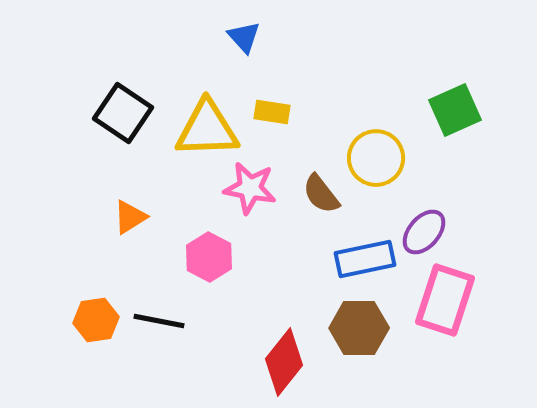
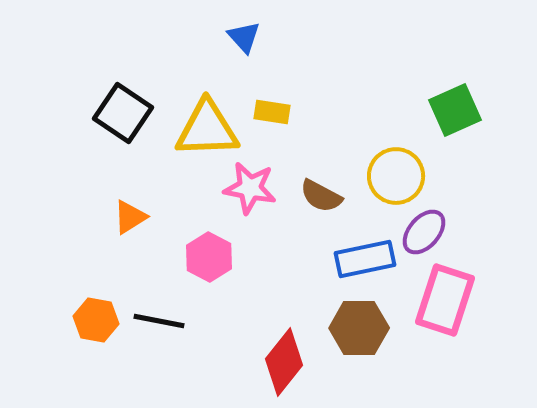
yellow circle: moved 20 px right, 18 px down
brown semicircle: moved 2 px down; rotated 24 degrees counterclockwise
orange hexagon: rotated 18 degrees clockwise
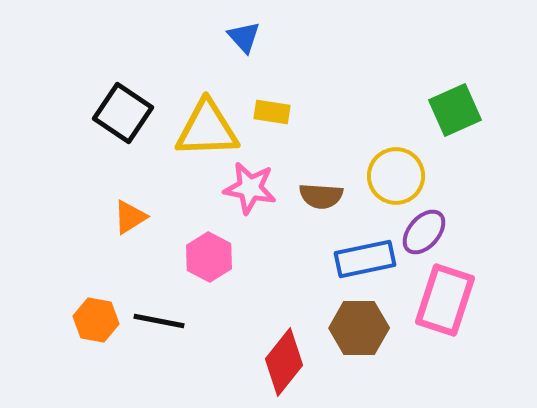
brown semicircle: rotated 24 degrees counterclockwise
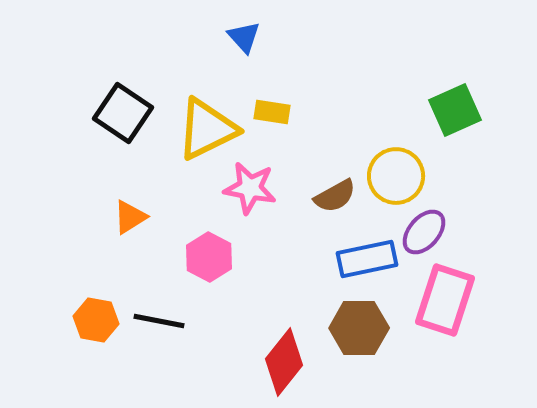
yellow triangle: rotated 24 degrees counterclockwise
brown semicircle: moved 14 px right; rotated 33 degrees counterclockwise
blue rectangle: moved 2 px right
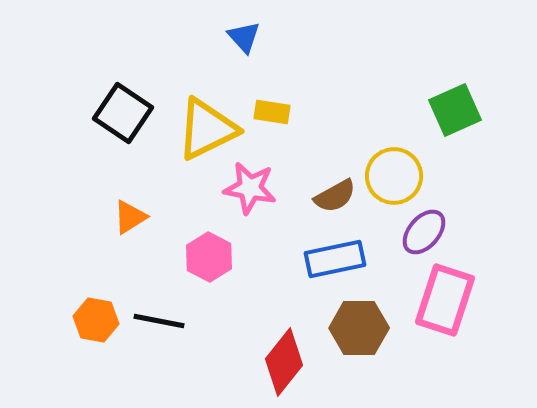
yellow circle: moved 2 px left
blue rectangle: moved 32 px left
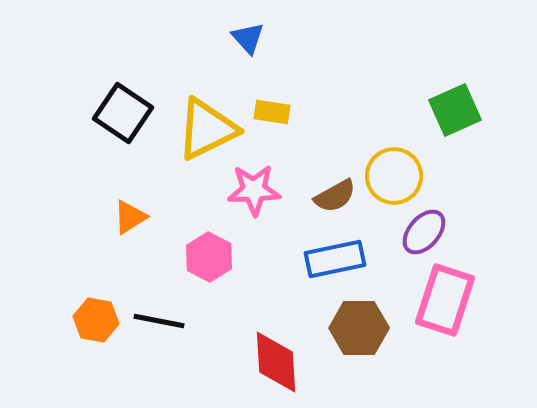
blue triangle: moved 4 px right, 1 px down
pink star: moved 4 px right, 2 px down; rotated 12 degrees counterclockwise
red diamond: moved 8 px left; rotated 42 degrees counterclockwise
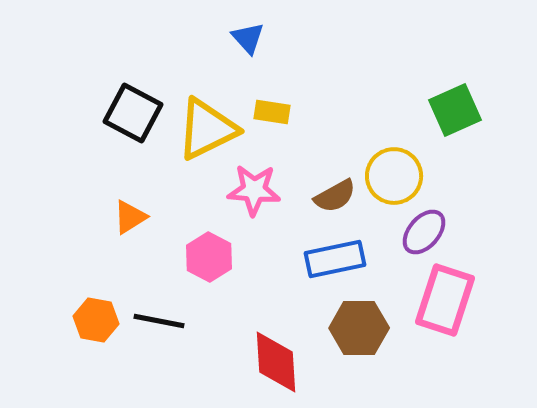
black square: moved 10 px right; rotated 6 degrees counterclockwise
pink star: rotated 6 degrees clockwise
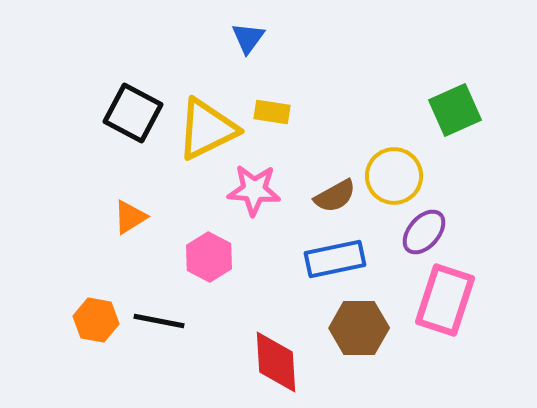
blue triangle: rotated 18 degrees clockwise
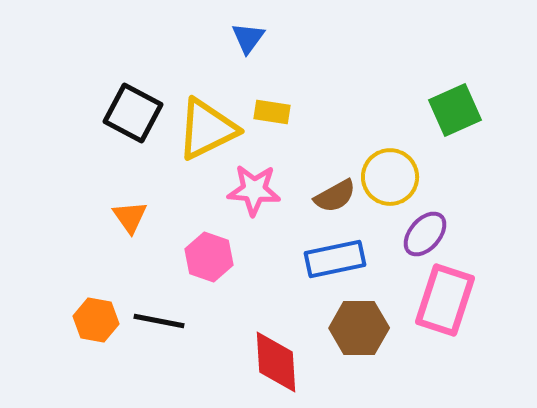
yellow circle: moved 4 px left, 1 px down
orange triangle: rotated 33 degrees counterclockwise
purple ellipse: moved 1 px right, 2 px down
pink hexagon: rotated 9 degrees counterclockwise
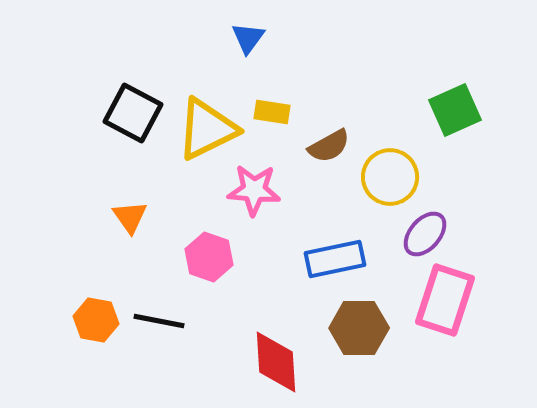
brown semicircle: moved 6 px left, 50 px up
